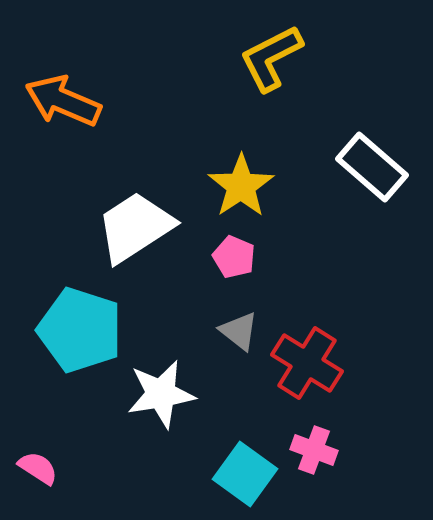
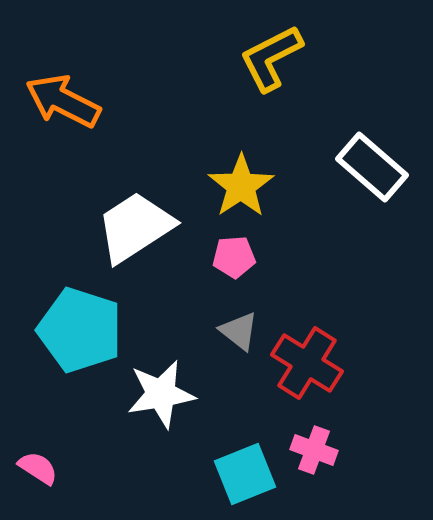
orange arrow: rotated 4 degrees clockwise
pink pentagon: rotated 27 degrees counterclockwise
cyan square: rotated 32 degrees clockwise
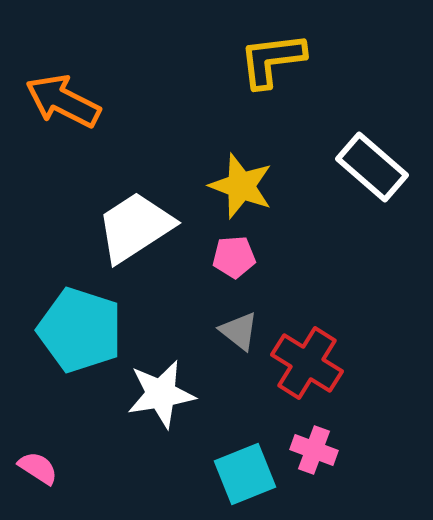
yellow L-shape: moved 1 px right, 2 px down; rotated 20 degrees clockwise
yellow star: rotated 18 degrees counterclockwise
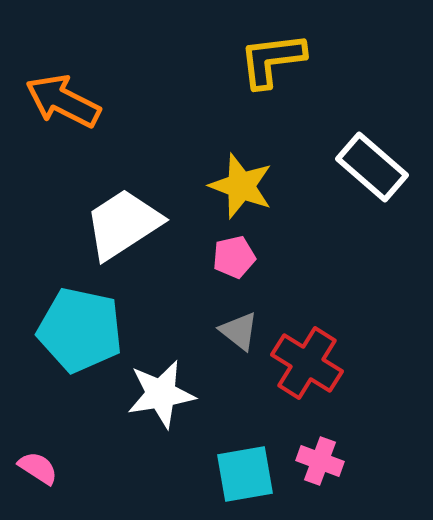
white trapezoid: moved 12 px left, 3 px up
pink pentagon: rotated 9 degrees counterclockwise
cyan pentagon: rotated 6 degrees counterclockwise
pink cross: moved 6 px right, 11 px down
cyan square: rotated 12 degrees clockwise
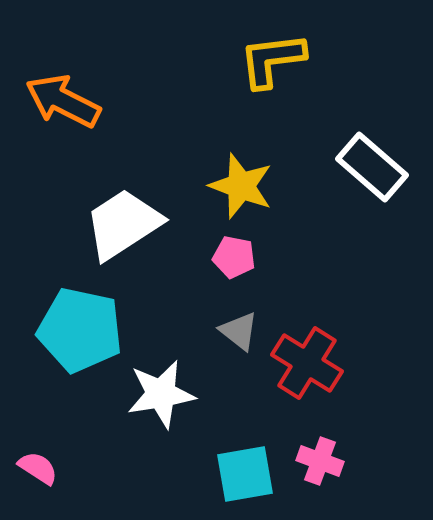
pink pentagon: rotated 24 degrees clockwise
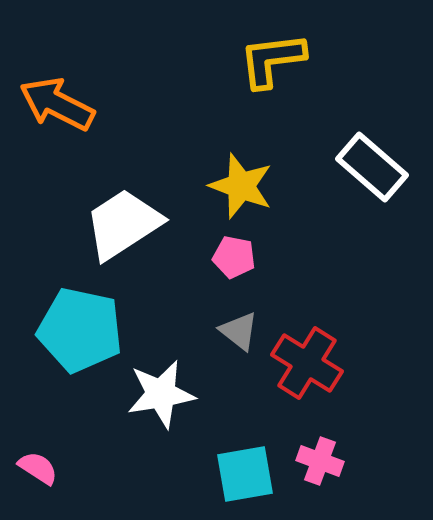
orange arrow: moved 6 px left, 3 px down
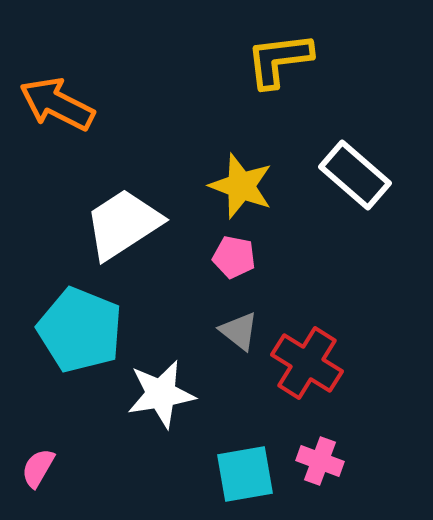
yellow L-shape: moved 7 px right
white rectangle: moved 17 px left, 8 px down
cyan pentagon: rotated 10 degrees clockwise
pink semicircle: rotated 93 degrees counterclockwise
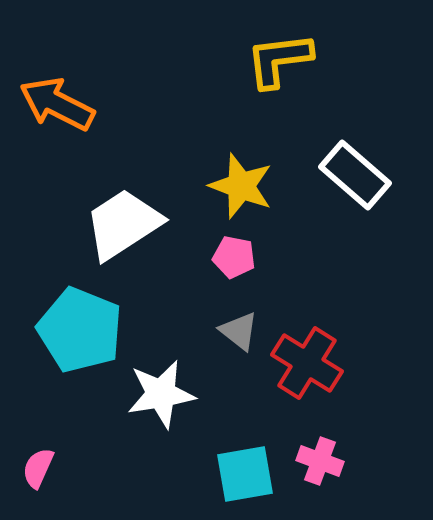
pink semicircle: rotated 6 degrees counterclockwise
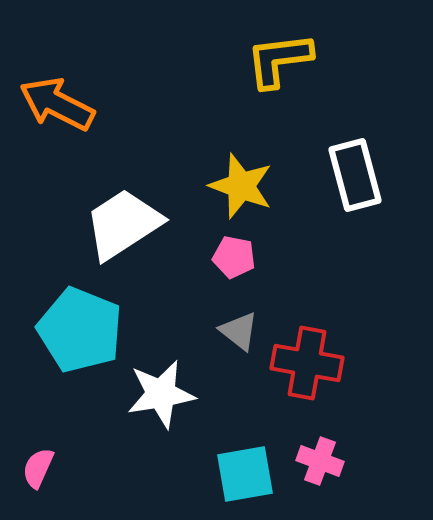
white rectangle: rotated 34 degrees clockwise
red cross: rotated 22 degrees counterclockwise
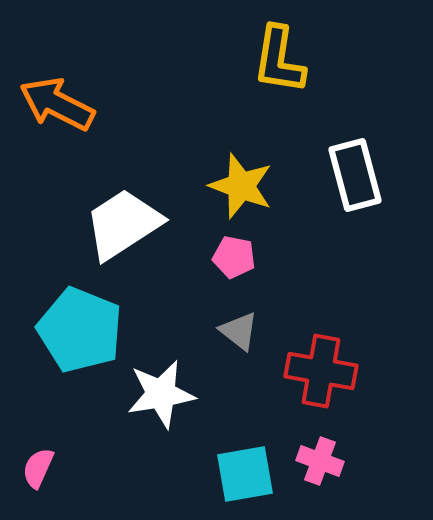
yellow L-shape: rotated 74 degrees counterclockwise
red cross: moved 14 px right, 8 px down
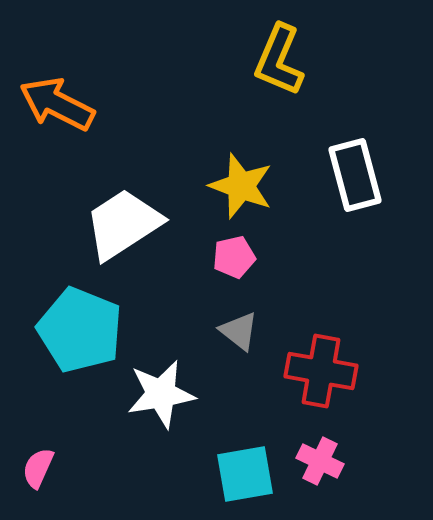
yellow L-shape: rotated 14 degrees clockwise
pink pentagon: rotated 24 degrees counterclockwise
pink cross: rotated 6 degrees clockwise
